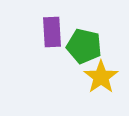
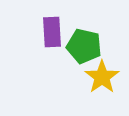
yellow star: moved 1 px right
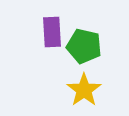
yellow star: moved 18 px left, 13 px down
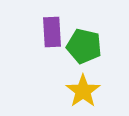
yellow star: moved 1 px left, 1 px down
